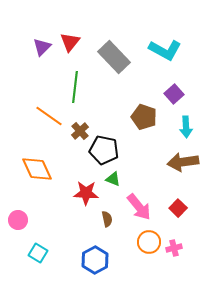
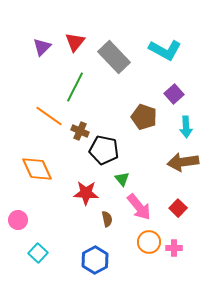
red triangle: moved 5 px right
green line: rotated 20 degrees clockwise
brown cross: rotated 24 degrees counterclockwise
green triangle: moved 9 px right; rotated 28 degrees clockwise
pink cross: rotated 14 degrees clockwise
cyan square: rotated 12 degrees clockwise
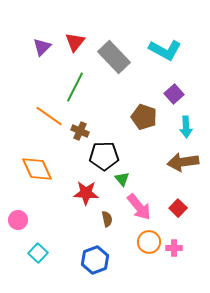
black pentagon: moved 6 px down; rotated 12 degrees counterclockwise
blue hexagon: rotated 8 degrees clockwise
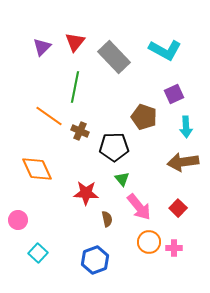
green line: rotated 16 degrees counterclockwise
purple square: rotated 18 degrees clockwise
black pentagon: moved 10 px right, 9 px up
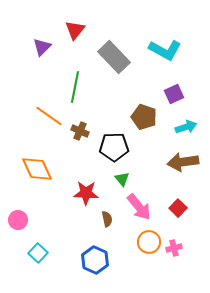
red triangle: moved 12 px up
cyan arrow: rotated 105 degrees counterclockwise
pink cross: rotated 14 degrees counterclockwise
blue hexagon: rotated 16 degrees counterclockwise
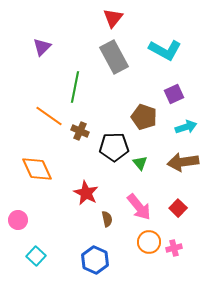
red triangle: moved 38 px right, 12 px up
gray rectangle: rotated 16 degrees clockwise
green triangle: moved 18 px right, 16 px up
red star: rotated 25 degrees clockwise
cyan square: moved 2 px left, 3 px down
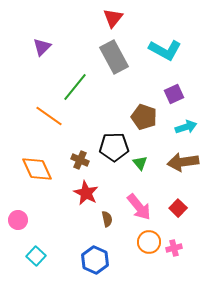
green line: rotated 28 degrees clockwise
brown cross: moved 29 px down
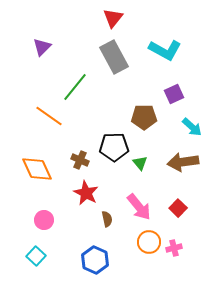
brown pentagon: rotated 20 degrees counterclockwise
cyan arrow: moved 6 px right; rotated 60 degrees clockwise
pink circle: moved 26 px right
